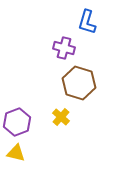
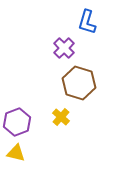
purple cross: rotated 30 degrees clockwise
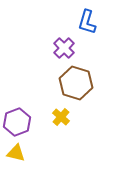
brown hexagon: moved 3 px left
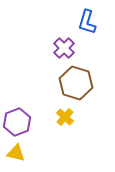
yellow cross: moved 4 px right
